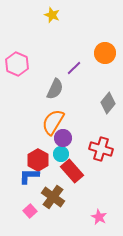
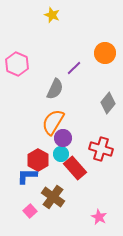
red rectangle: moved 3 px right, 3 px up
blue L-shape: moved 2 px left
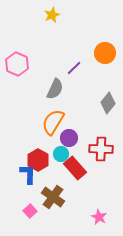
yellow star: rotated 28 degrees clockwise
purple circle: moved 6 px right
red cross: rotated 15 degrees counterclockwise
blue L-shape: moved 1 px right, 2 px up; rotated 90 degrees clockwise
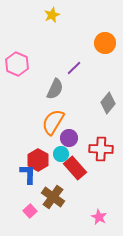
orange circle: moved 10 px up
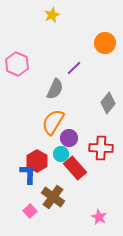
red cross: moved 1 px up
red hexagon: moved 1 px left, 1 px down
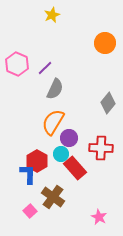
purple line: moved 29 px left
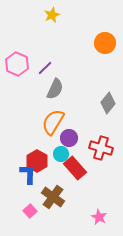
red cross: rotated 15 degrees clockwise
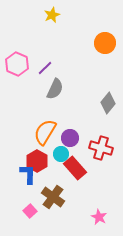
orange semicircle: moved 8 px left, 10 px down
purple circle: moved 1 px right
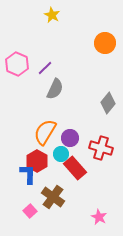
yellow star: rotated 21 degrees counterclockwise
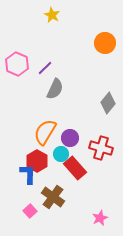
pink star: moved 1 px right, 1 px down; rotated 21 degrees clockwise
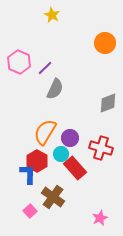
pink hexagon: moved 2 px right, 2 px up
gray diamond: rotated 30 degrees clockwise
